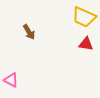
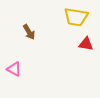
yellow trapezoid: moved 8 px left; rotated 15 degrees counterclockwise
pink triangle: moved 3 px right, 11 px up
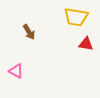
pink triangle: moved 2 px right, 2 px down
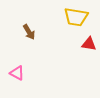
red triangle: moved 3 px right
pink triangle: moved 1 px right, 2 px down
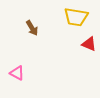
brown arrow: moved 3 px right, 4 px up
red triangle: rotated 14 degrees clockwise
